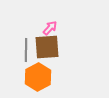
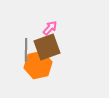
brown square: rotated 16 degrees counterclockwise
orange hexagon: moved 12 px up; rotated 16 degrees clockwise
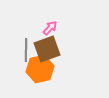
brown square: moved 2 px down
orange hexagon: moved 2 px right, 4 px down
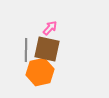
brown square: rotated 32 degrees clockwise
orange hexagon: moved 3 px down
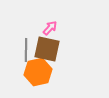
orange hexagon: moved 2 px left
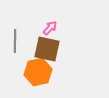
gray line: moved 11 px left, 9 px up
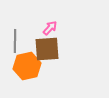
brown square: rotated 16 degrees counterclockwise
orange hexagon: moved 11 px left, 6 px up
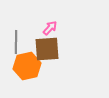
gray line: moved 1 px right, 1 px down
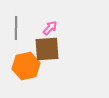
gray line: moved 14 px up
orange hexagon: moved 1 px left
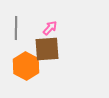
orange hexagon: rotated 20 degrees counterclockwise
